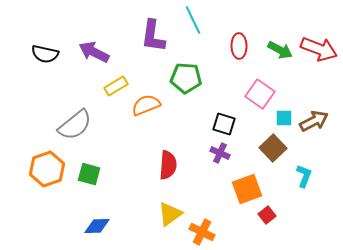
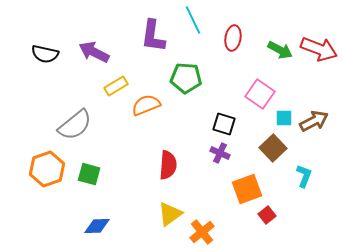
red ellipse: moved 6 px left, 8 px up; rotated 10 degrees clockwise
orange cross: rotated 25 degrees clockwise
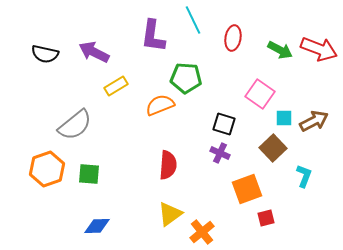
orange semicircle: moved 14 px right
green square: rotated 10 degrees counterclockwise
red square: moved 1 px left, 3 px down; rotated 24 degrees clockwise
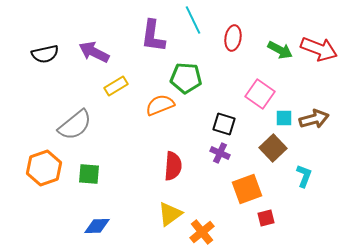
black semicircle: rotated 24 degrees counterclockwise
brown arrow: moved 2 px up; rotated 12 degrees clockwise
red semicircle: moved 5 px right, 1 px down
orange hexagon: moved 3 px left, 1 px up
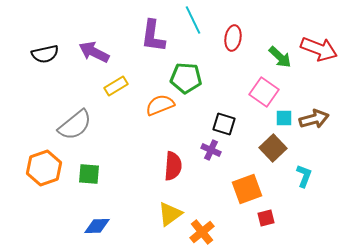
green arrow: moved 7 px down; rotated 15 degrees clockwise
pink square: moved 4 px right, 2 px up
purple cross: moved 9 px left, 3 px up
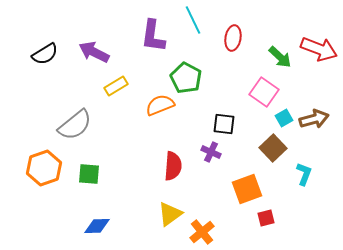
black semicircle: rotated 20 degrees counterclockwise
green pentagon: rotated 24 degrees clockwise
cyan square: rotated 30 degrees counterclockwise
black square: rotated 10 degrees counterclockwise
purple cross: moved 2 px down
cyan L-shape: moved 2 px up
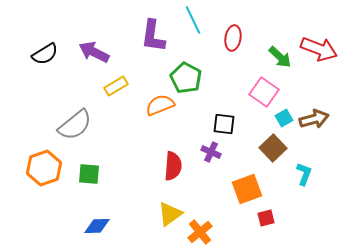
orange cross: moved 2 px left
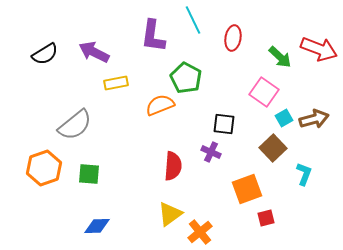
yellow rectangle: moved 3 px up; rotated 20 degrees clockwise
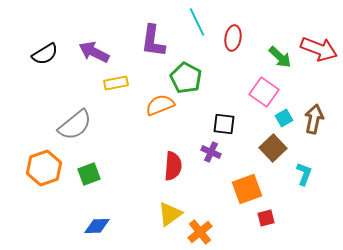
cyan line: moved 4 px right, 2 px down
purple L-shape: moved 5 px down
brown arrow: rotated 64 degrees counterclockwise
green square: rotated 25 degrees counterclockwise
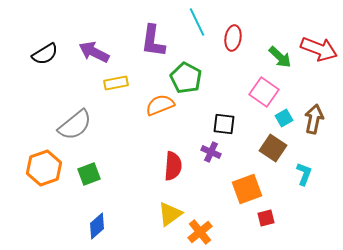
brown square: rotated 12 degrees counterclockwise
blue diamond: rotated 40 degrees counterclockwise
